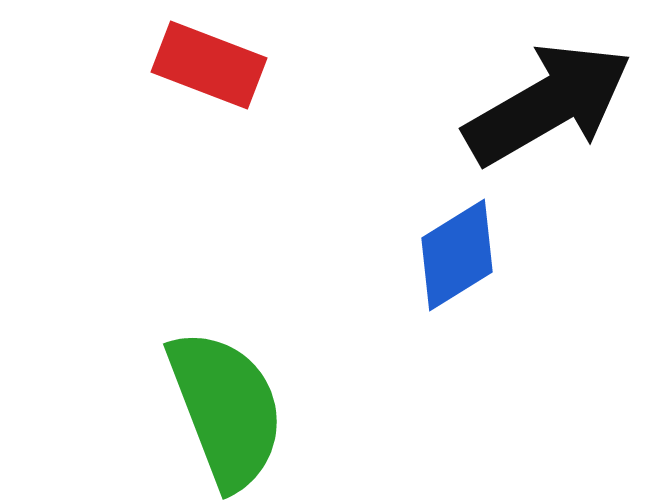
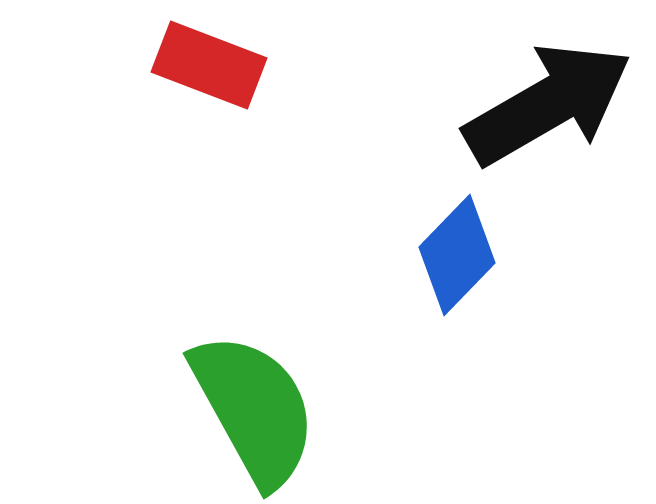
blue diamond: rotated 14 degrees counterclockwise
green semicircle: moved 28 px right; rotated 8 degrees counterclockwise
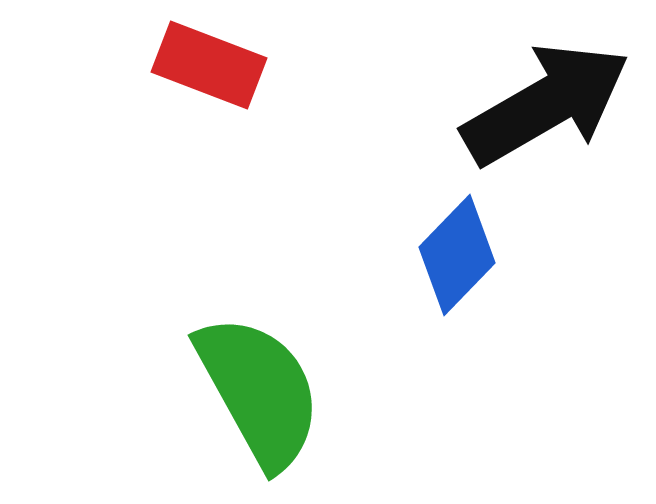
black arrow: moved 2 px left
green semicircle: moved 5 px right, 18 px up
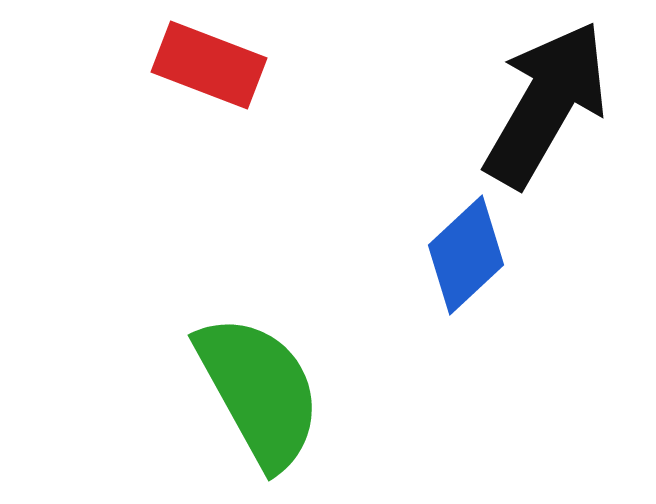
black arrow: rotated 30 degrees counterclockwise
blue diamond: moved 9 px right; rotated 3 degrees clockwise
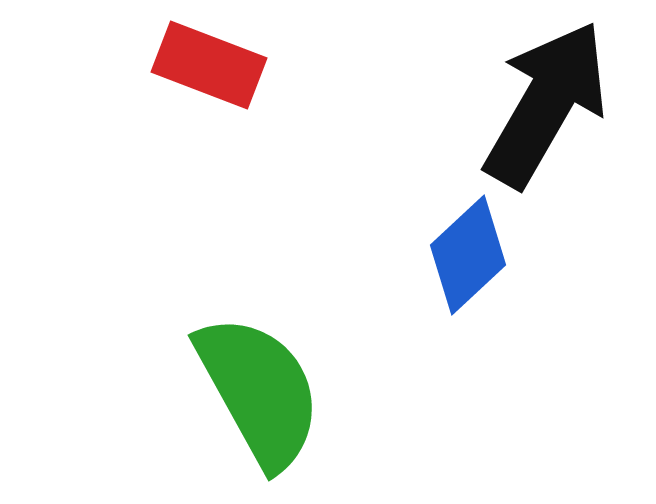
blue diamond: moved 2 px right
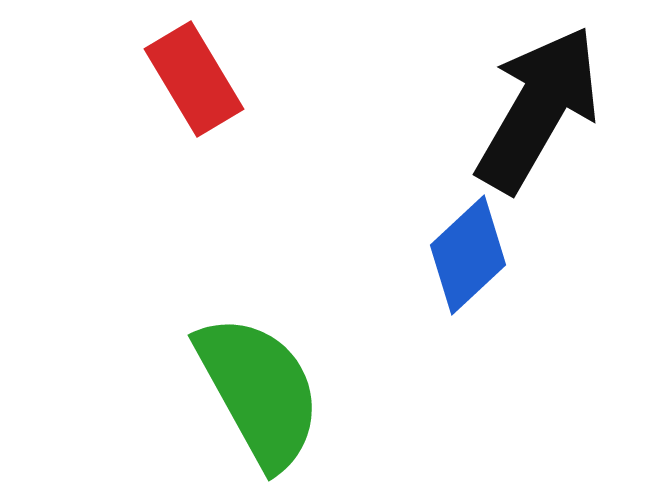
red rectangle: moved 15 px left, 14 px down; rotated 38 degrees clockwise
black arrow: moved 8 px left, 5 px down
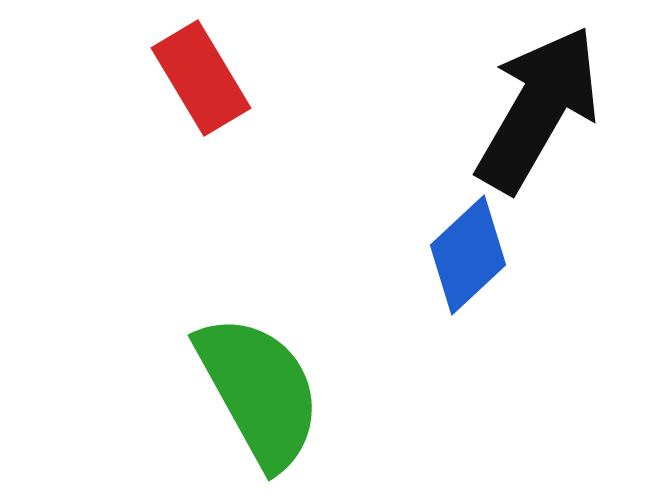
red rectangle: moved 7 px right, 1 px up
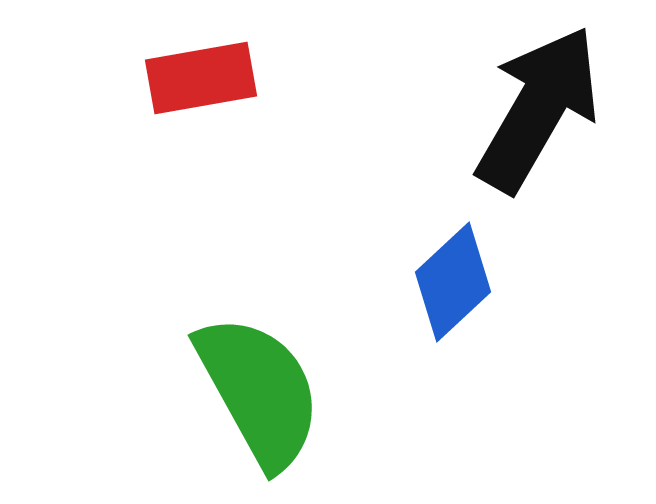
red rectangle: rotated 69 degrees counterclockwise
blue diamond: moved 15 px left, 27 px down
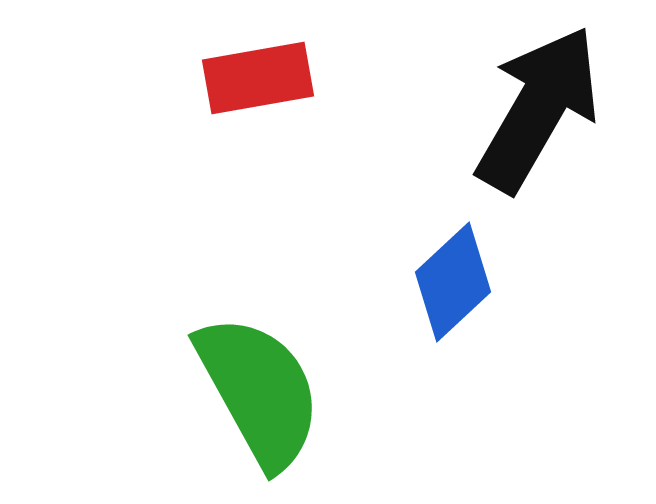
red rectangle: moved 57 px right
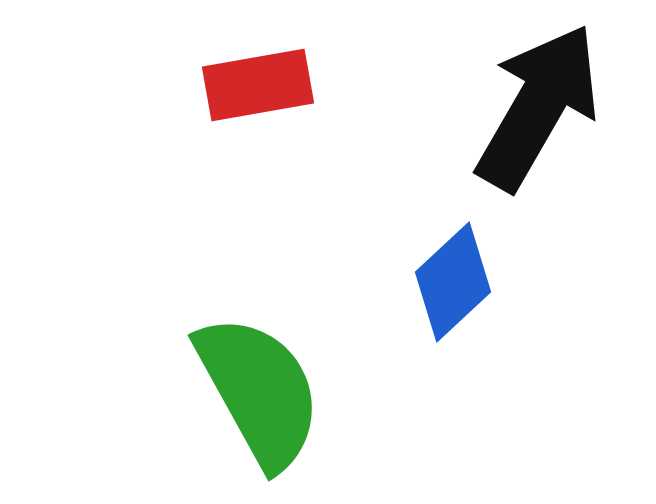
red rectangle: moved 7 px down
black arrow: moved 2 px up
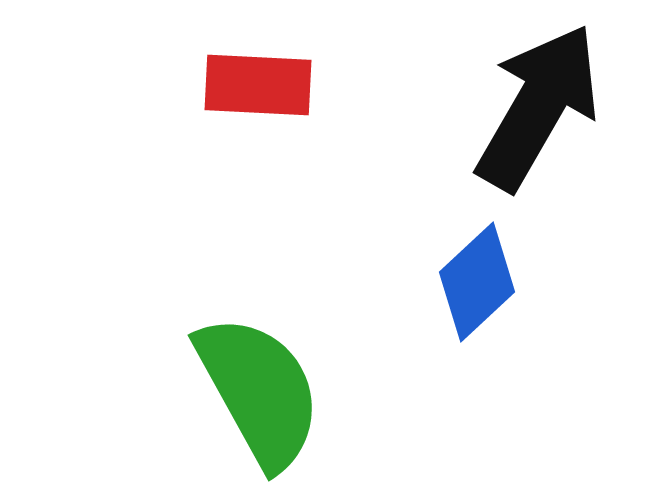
red rectangle: rotated 13 degrees clockwise
blue diamond: moved 24 px right
